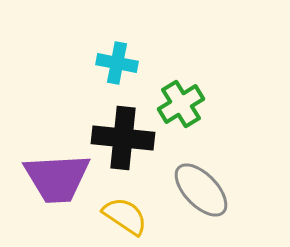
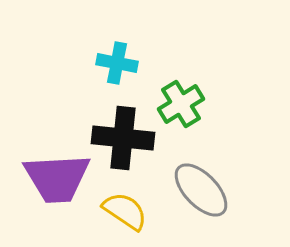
yellow semicircle: moved 5 px up
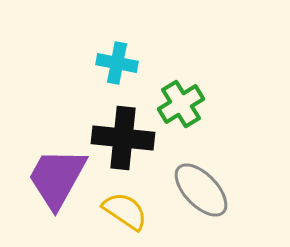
purple trapezoid: rotated 122 degrees clockwise
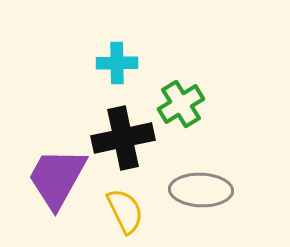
cyan cross: rotated 12 degrees counterclockwise
black cross: rotated 18 degrees counterclockwise
gray ellipse: rotated 44 degrees counterclockwise
yellow semicircle: rotated 30 degrees clockwise
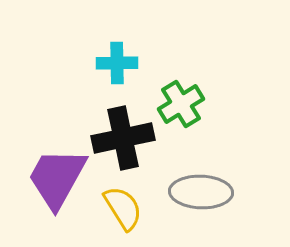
gray ellipse: moved 2 px down
yellow semicircle: moved 2 px left, 3 px up; rotated 6 degrees counterclockwise
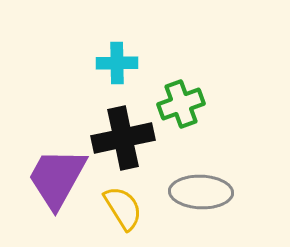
green cross: rotated 12 degrees clockwise
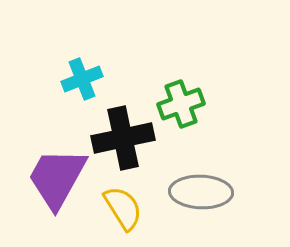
cyan cross: moved 35 px left, 16 px down; rotated 21 degrees counterclockwise
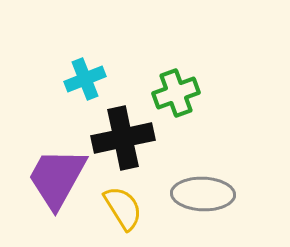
cyan cross: moved 3 px right
green cross: moved 5 px left, 11 px up
gray ellipse: moved 2 px right, 2 px down
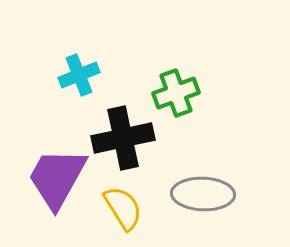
cyan cross: moved 6 px left, 4 px up
